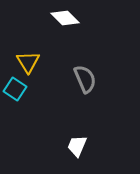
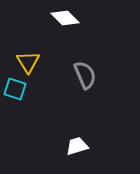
gray semicircle: moved 4 px up
cyan square: rotated 15 degrees counterclockwise
white trapezoid: rotated 50 degrees clockwise
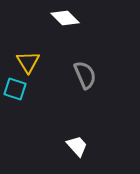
white trapezoid: rotated 65 degrees clockwise
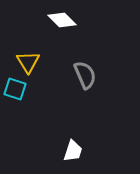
white diamond: moved 3 px left, 2 px down
white trapezoid: moved 4 px left, 5 px down; rotated 60 degrees clockwise
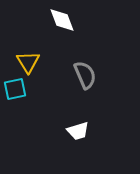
white diamond: rotated 24 degrees clockwise
cyan square: rotated 30 degrees counterclockwise
white trapezoid: moved 5 px right, 20 px up; rotated 55 degrees clockwise
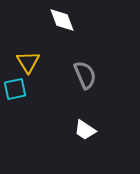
white trapezoid: moved 7 px right, 1 px up; rotated 50 degrees clockwise
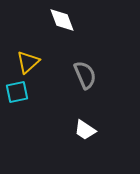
yellow triangle: rotated 20 degrees clockwise
cyan square: moved 2 px right, 3 px down
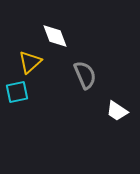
white diamond: moved 7 px left, 16 px down
yellow triangle: moved 2 px right
white trapezoid: moved 32 px right, 19 px up
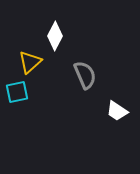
white diamond: rotated 48 degrees clockwise
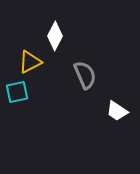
yellow triangle: rotated 15 degrees clockwise
